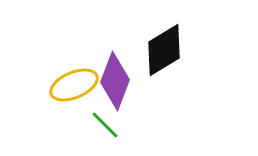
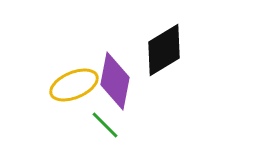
purple diamond: rotated 10 degrees counterclockwise
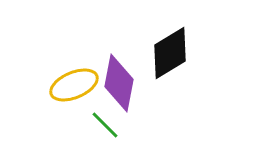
black diamond: moved 6 px right, 3 px down
purple diamond: moved 4 px right, 2 px down
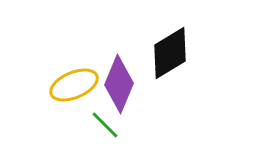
purple diamond: moved 1 px down; rotated 12 degrees clockwise
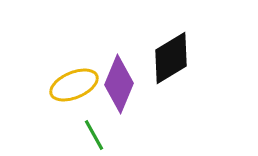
black diamond: moved 1 px right, 5 px down
green line: moved 11 px left, 10 px down; rotated 16 degrees clockwise
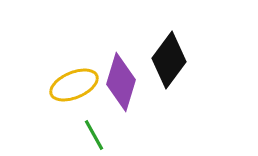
black diamond: moved 2 px left, 2 px down; rotated 22 degrees counterclockwise
purple diamond: moved 2 px right, 2 px up; rotated 6 degrees counterclockwise
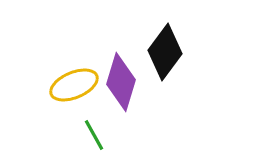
black diamond: moved 4 px left, 8 px up
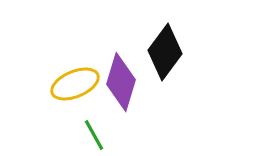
yellow ellipse: moved 1 px right, 1 px up
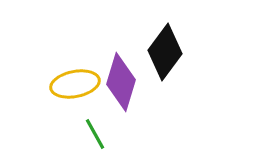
yellow ellipse: rotated 12 degrees clockwise
green line: moved 1 px right, 1 px up
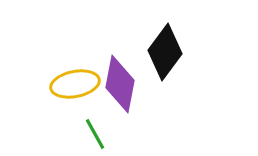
purple diamond: moved 1 px left, 2 px down; rotated 6 degrees counterclockwise
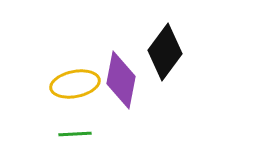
purple diamond: moved 1 px right, 4 px up
green line: moved 20 px left; rotated 64 degrees counterclockwise
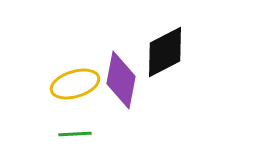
black diamond: rotated 26 degrees clockwise
yellow ellipse: rotated 6 degrees counterclockwise
